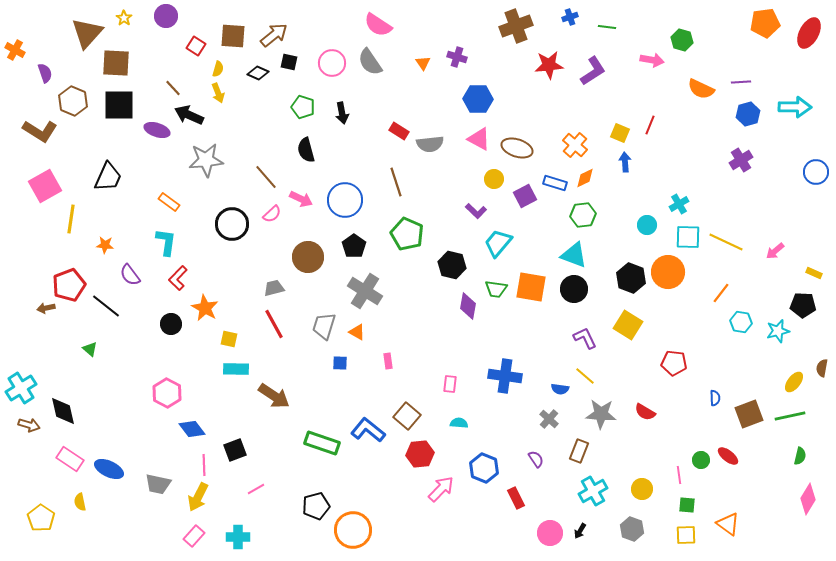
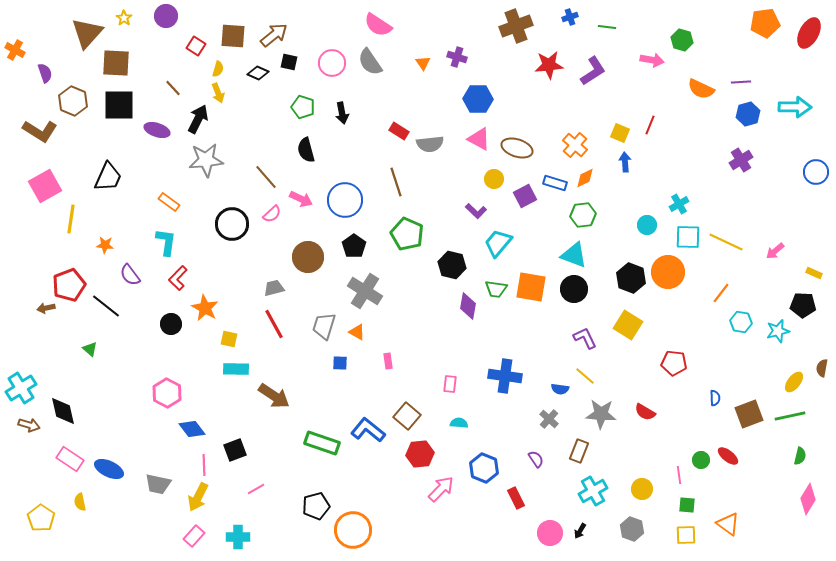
black arrow at (189, 115): moved 9 px right, 4 px down; rotated 92 degrees clockwise
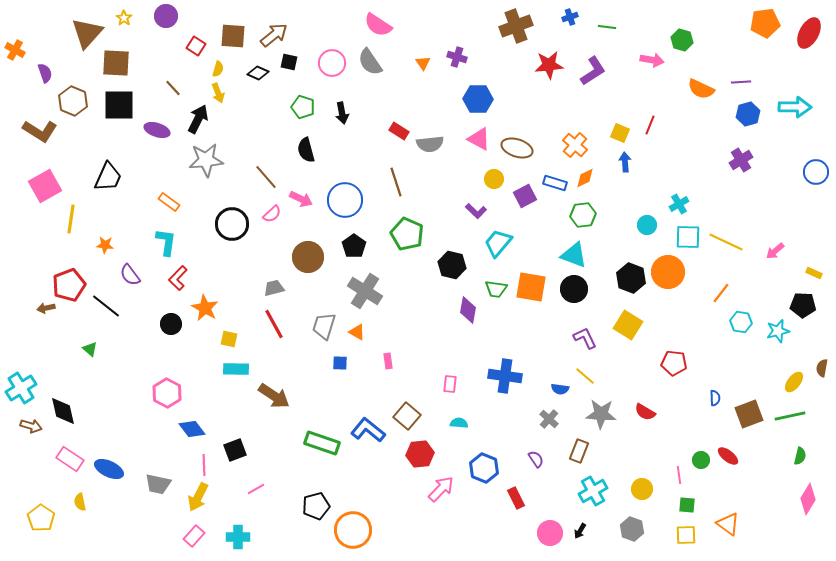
purple diamond at (468, 306): moved 4 px down
brown arrow at (29, 425): moved 2 px right, 1 px down
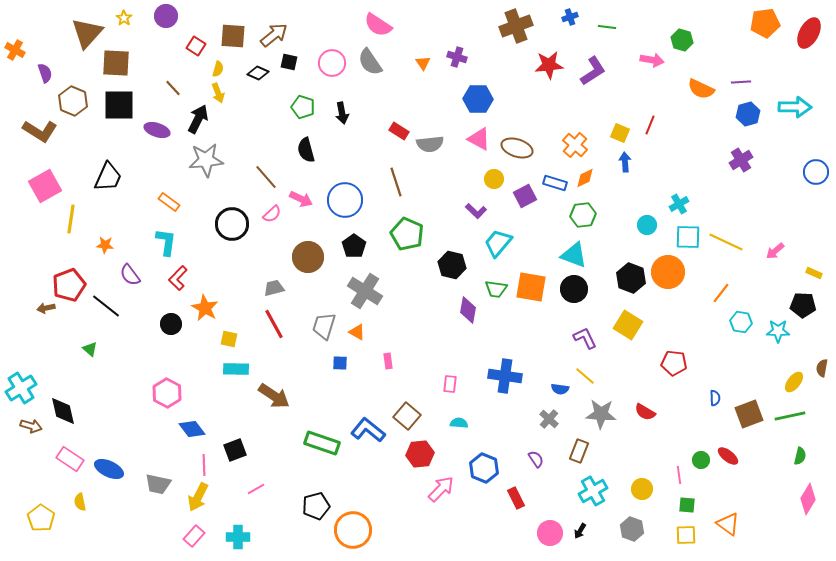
cyan star at (778, 331): rotated 15 degrees clockwise
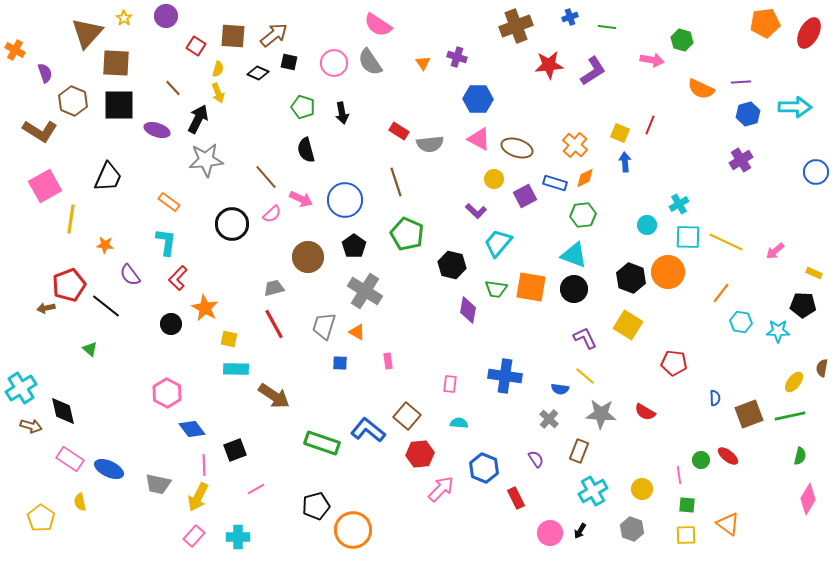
pink circle at (332, 63): moved 2 px right
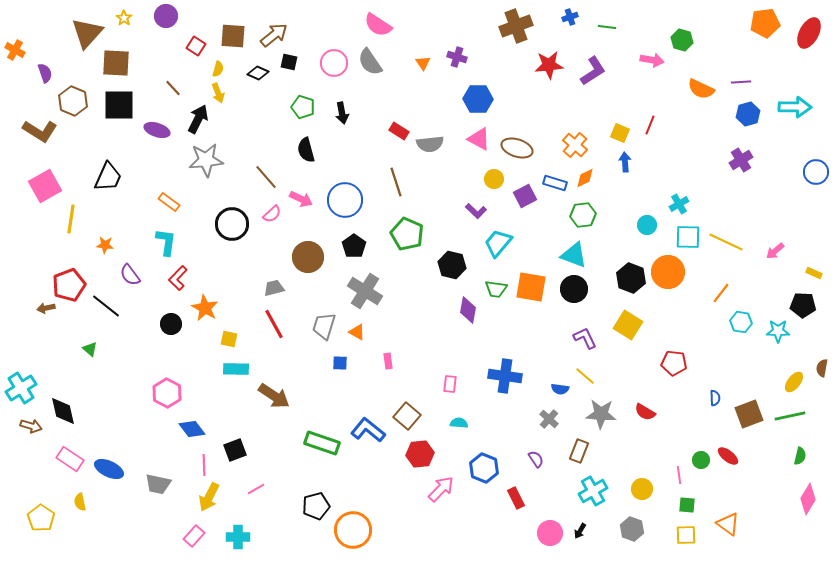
yellow arrow at (198, 497): moved 11 px right
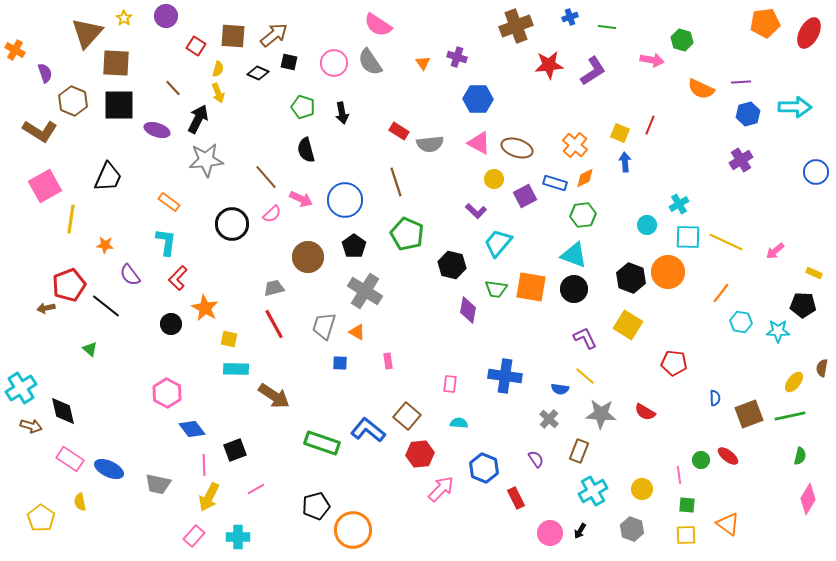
pink triangle at (479, 139): moved 4 px down
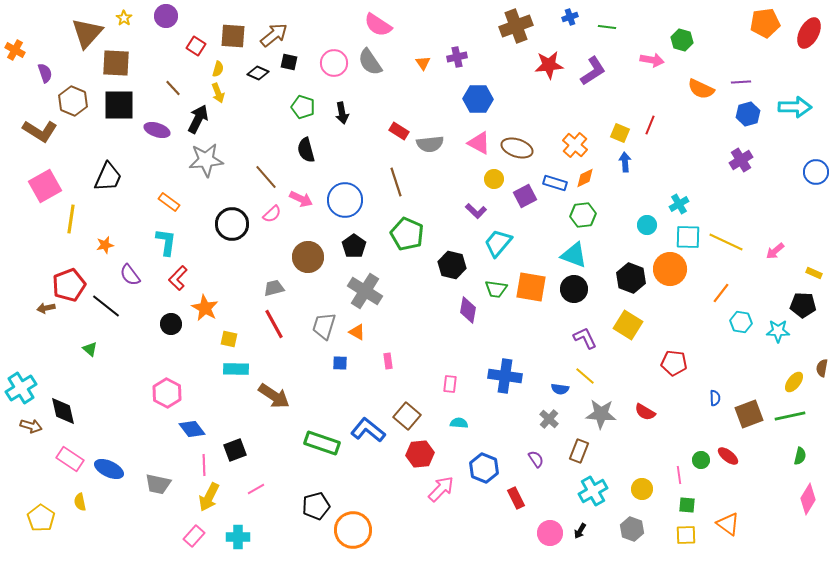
purple cross at (457, 57): rotated 30 degrees counterclockwise
orange star at (105, 245): rotated 18 degrees counterclockwise
orange circle at (668, 272): moved 2 px right, 3 px up
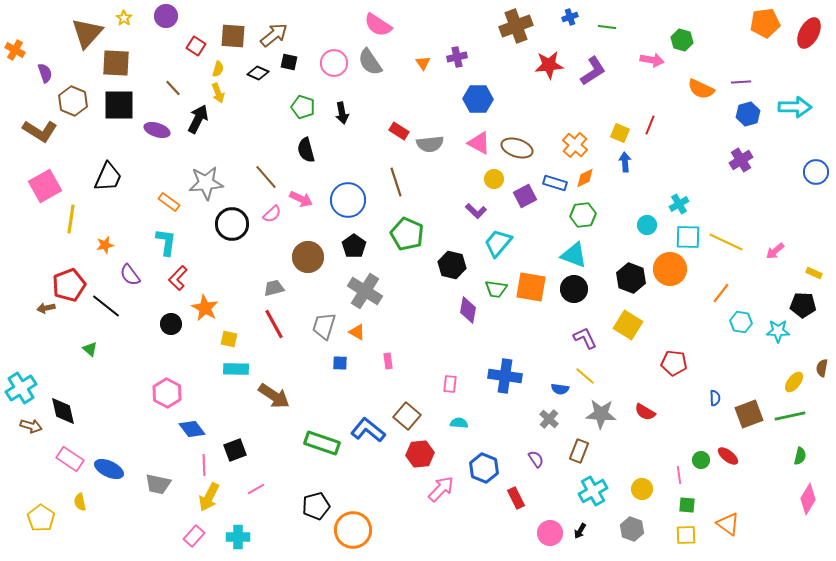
gray star at (206, 160): moved 23 px down
blue circle at (345, 200): moved 3 px right
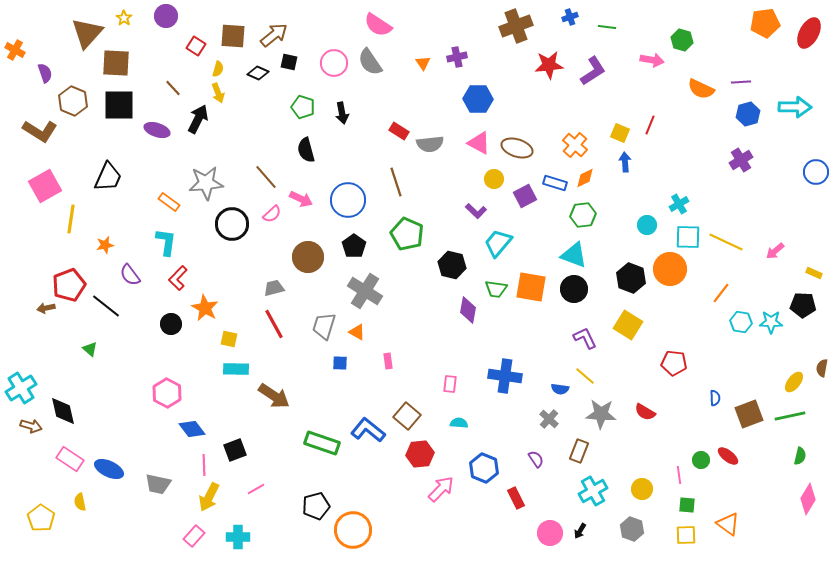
cyan star at (778, 331): moved 7 px left, 9 px up
